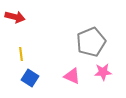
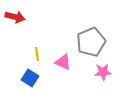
yellow line: moved 16 px right
pink triangle: moved 9 px left, 14 px up
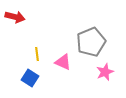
pink star: moved 2 px right; rotated 18 degrees counterclockwise
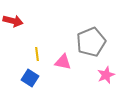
red arrow: moved 2 px left, 4 px down
pink triangle: rotated 12 degrees counterclockwise
pink star: moved 1 px right, 3 px down
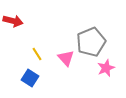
yellow line: rotated 24 degrees counterclockwise
pink triangle: moved 3 px right, 4 px up; rotated 36 degrees clockwise
pink star: moved 7 px up
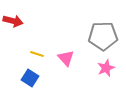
gray pentagon: moved 12 px right, 6 px up; rotated 20 degrees clockwise
yellow line: rotated 40 degrees counterclockwise
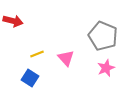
gray pentagon: rotated 24 degrees clockwise
yellow line: rotated 40 degrees counterclockwise
